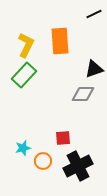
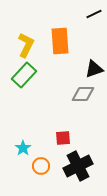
cyan star: rotated 21 degrees counterclockwise
orange circle: moved 2 px left, 5 px down
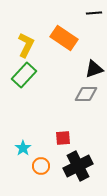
black line: moved 1 px up; rotated 21 degrees clockwise
orange rectangle: moved 4 px right, 3 px up; rotated 52 degrees counterclockwise
gray diamond: moved 3 px right
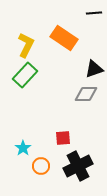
green rectangle: moved 1 px right
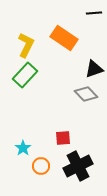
gray diamond: rotated 45 degrees clockwise
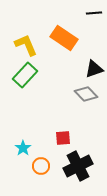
yellow L-shape: rotated 50 degrees counterclockwise
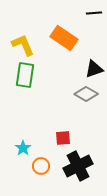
yellow L-shape: moved 3 px left
green rectangle: rotated 35 degrees counterclockwise
gray diamond: rotated 15 degrees counterclockwise
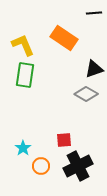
red square: moved 1 px right, 2 px down
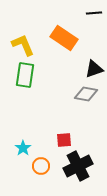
gray diamond: rotated 20 degrees counterclockwise
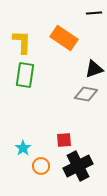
yellow L-shape: moved 1 px left, 3 px up; rotated 25 degrees clockwise
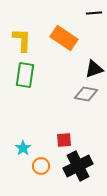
yellow L-shape: moved 2 px up
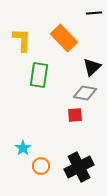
orange rectangle: rotated 12 degrees clockwise
black triangle: moved 2 px left, 2 px up; rotated 24 degrees counterclockwise
green rectangle: moved 14 px right
gray diamond: moved 1 px left, 1 px up
red square: moved 11 px right, 25 px up
black cross: moved 1 px right, 1 px down
